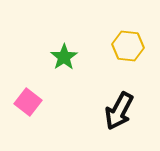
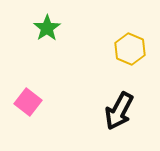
yellow hexagon: moved 2 px right, 3 px down; rotated 16 degrees clockwise
green star: moved 17 px left, 29 px up
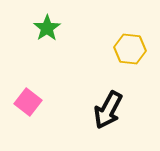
yellow hexagon: rotated 16 degrees counterclockwise
black arrow: moved 11 px left, 1 px up
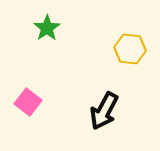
black arrow: moved 4 px left, 1 px down
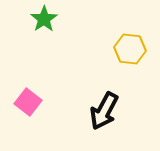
green star: moved 3 px left, 9 px up
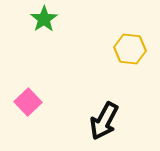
pink square: rotated 8 degrees clockwise
black arrow: moved 10 px down
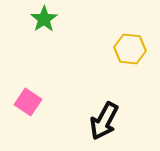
pink square: rotated 12 degrees counterclockwise
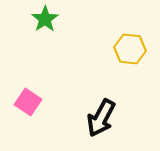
green star: moved 1 px right
black arrow: moved 3 px left, 3 px up
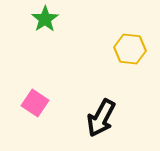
pink square: moved 7 px right, 1 px down
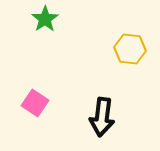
black arrow: moved 1 px right, 1 px up; rotated 21 degrees counterclockwise
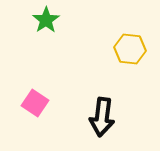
green star: moved 1 px right, 1 px down
